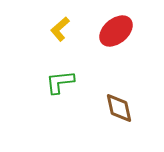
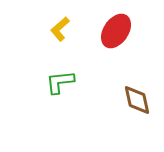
red ellipse: rotated 16 degrees counterclockwise
brown diamond: moved 18 px right, 8 px up
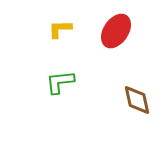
yellow L-shape: rotated 40 degrees clockwise
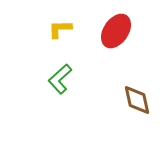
green L-shape: moved 3 px up; rotated 36 degrees counterclockwise
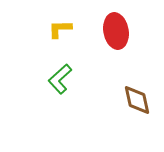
red ellipse: rotated 44 degrees counterclockwise
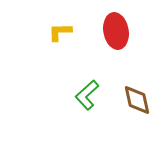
yellow L-shape: moved 3 px down
green L-shape: moved 27 px right, 16 px down
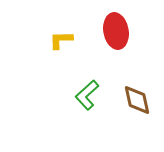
yellow L-shape: moved 1 px right, 8 px down
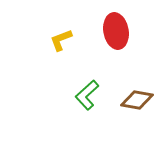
yellow L-shape: rotated 20 degrees counterclockwise
brown diamond: rotated 68 degrees counterclockwise
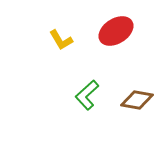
red ellipse: rotated 68 degrees clockwise
yellow L-shape: rotated 100 degrees counterclockwise
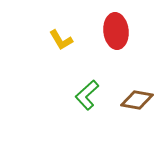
red ellipse: rotated 64 degrees counterclockwise
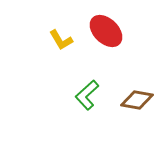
red ellipse: moved 10 px left; rotated 40 degrees counterclockwise
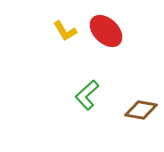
yellow L-shape: moved 4 px right, 9 px up
brown diamond: moved 4 px right, 10 px down
